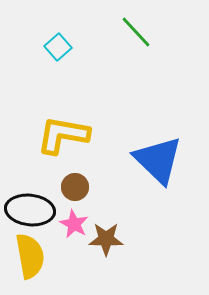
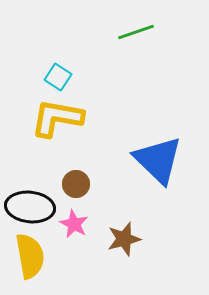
green line: rotated 66 degrees counterclockwise
cyan square: moved 30 px down; rotated 16 degrees counterclockwise
yellow L-shape: moved 6 px left, 17 px up
brown circle: moved 1 px right, 3 px up
black ellipse: moved 3 px up
brown star: moved 18 px right; rotated 16 degrees counterclockwise
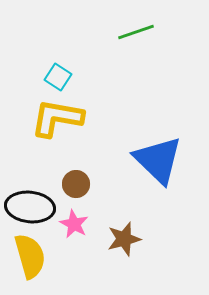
yellow semicircle: rotated 6 degrees counterclockwise
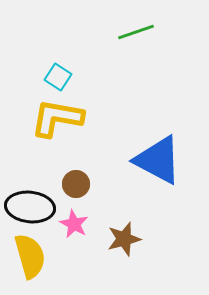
blue triangle: rotated 16 degrees counterclockwise
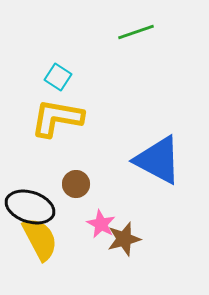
black ellipse: rotated 12 degrees clockwise
pink star: moved 27 px right
yellow semicircle: moved 10 px right, 17 px up; rotated 12 degrees counterclockwise
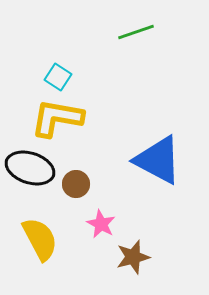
black ellipse: moved 39 px up
brown star: moved 9 px right, 18 px down
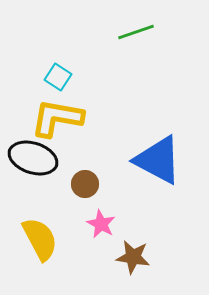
black ellipse: moved 3 px right, 10 px up
brown circle: moved 9 px right
brown star: rotated 24 degrees clockwise
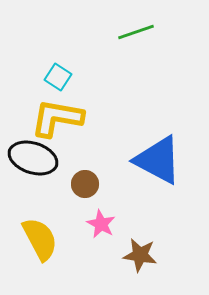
brown star: moved 7 px right, 2 px up
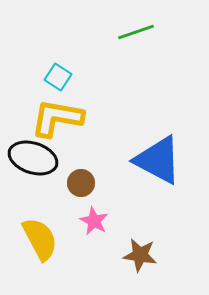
brown circle: moved 4 px left, 1 px up
pink star: moved 7 px left, 3 px up
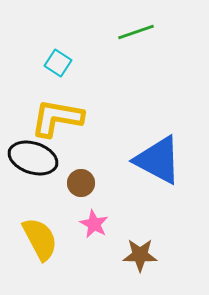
cyan square: moved 14 px up
pink star: moved 3 px down
brown star: rotated 8 degrees counterclockwise
